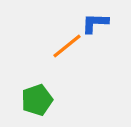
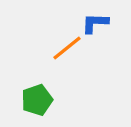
orange line: moved 2 px down
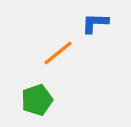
orange line: moved 9 px left, 5 px down
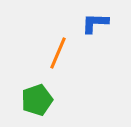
orange line: rotated 28 degrees counterclockwise
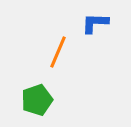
orange line: moved 1 px up
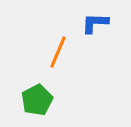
green pentagon: rotated 8 degrees counterclockwise
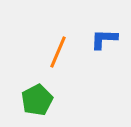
blue L-shape: moved 9 px right, 16 px down
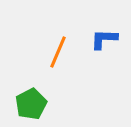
green pentagon: moved 6 px left, 4 px down
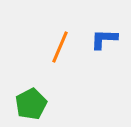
orange line: moved 2 px right, 5 px up
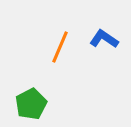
blue L-shape: rotated 32 degrees clockwise
